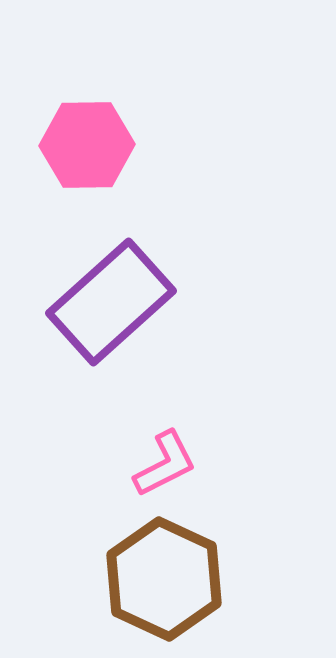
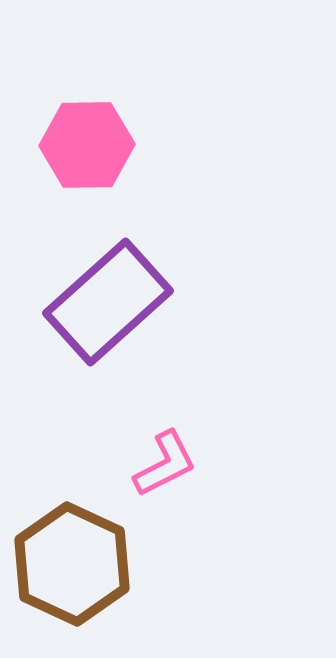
purple rectangle: moved 3 px left
brown hexagon: moved 92 px left, 15 px up
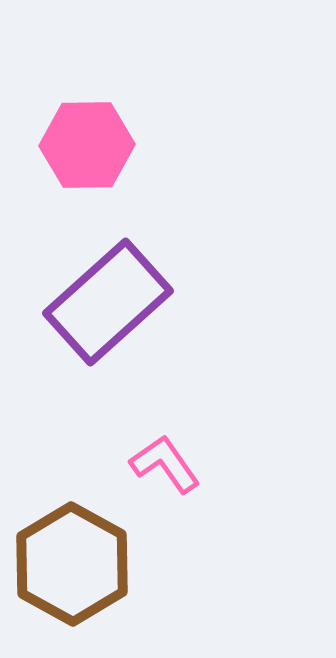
pink L-shape: rotated 98 degrees counterclockwise
brown hexagon: rotated 4 degrees clockwise
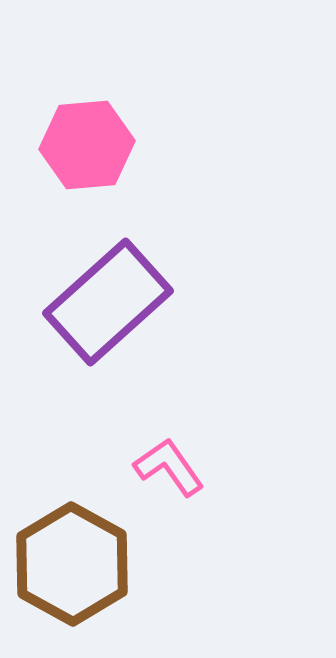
pink hexagon: rotated 4 degrees counterclockwise
pink L-shape: moved 4 px right, 3 px down
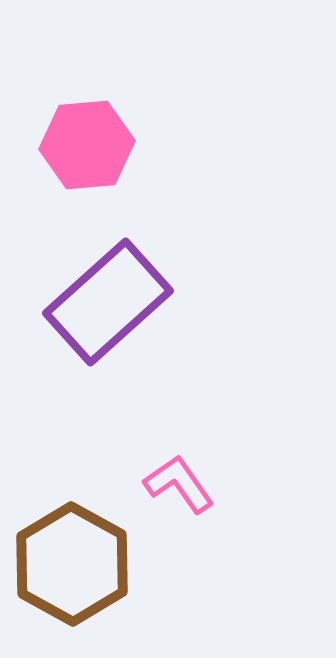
pink L-shape: moved 10 px right, 17 px down
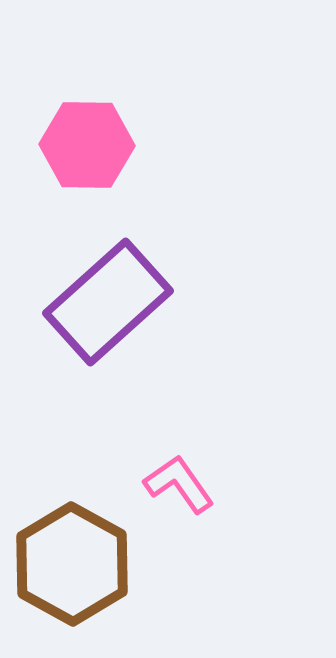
pink hexagon: rotated 6 degrees clockwise
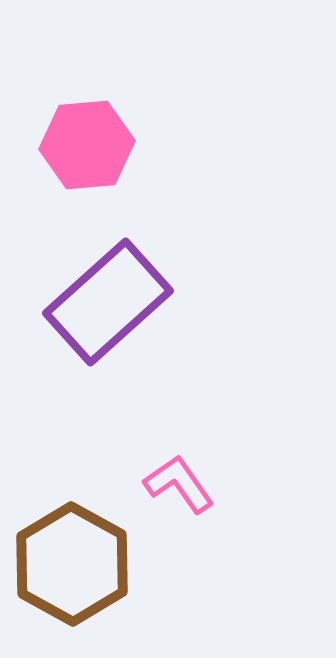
pink hexagon: rotated 6 degrees counterclockwise
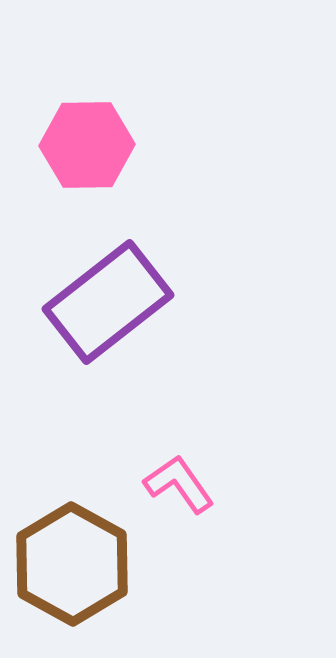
pink hexagon: rotated 4 degrees clockwise
purple rectangle: rotated 4 degrees clockwise
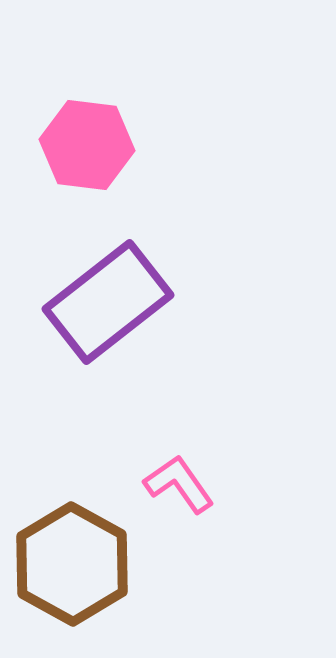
pink hexagon: rotated 8 degrees clockwise
